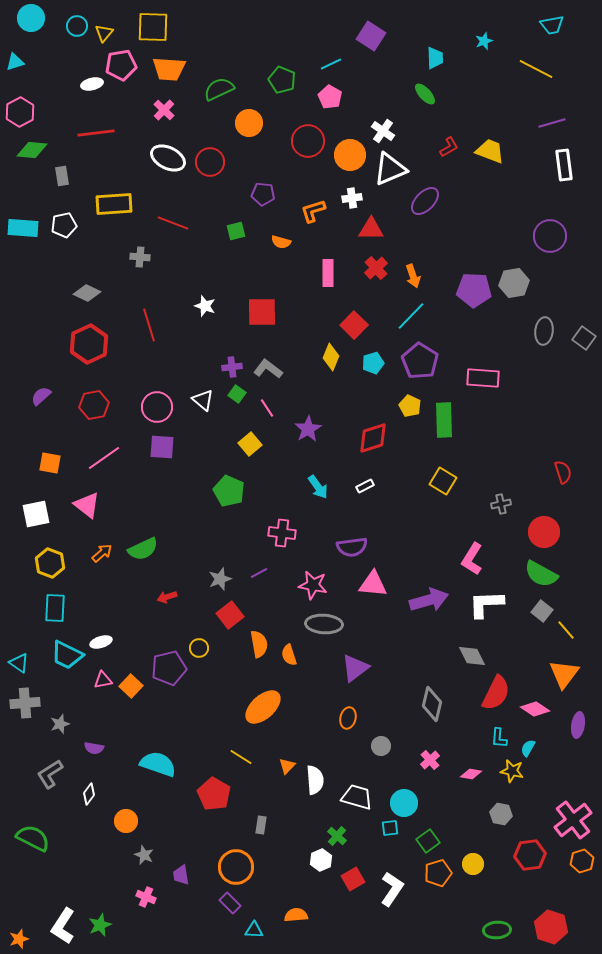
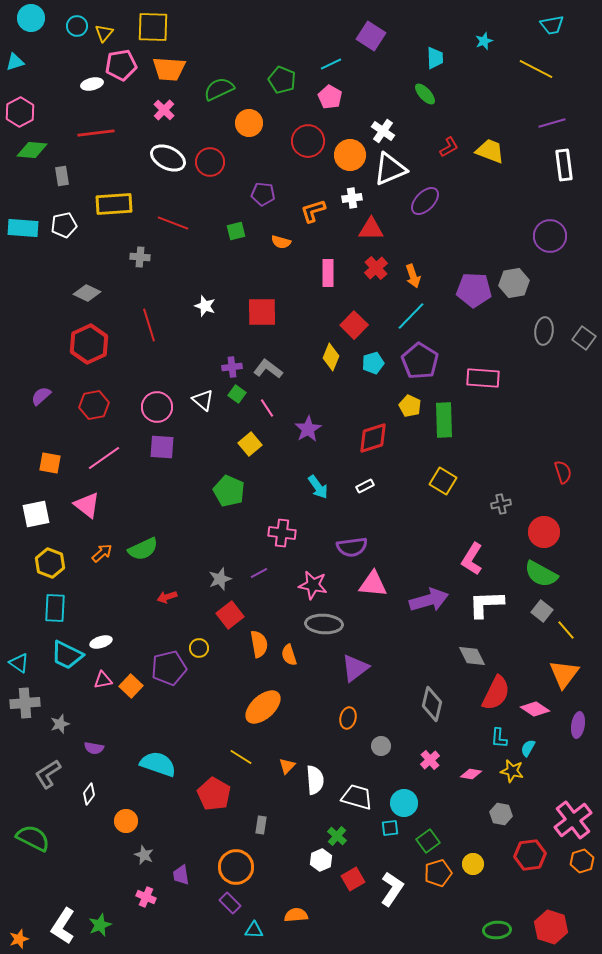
gray L-shape at (50, 774): moved 2 px left
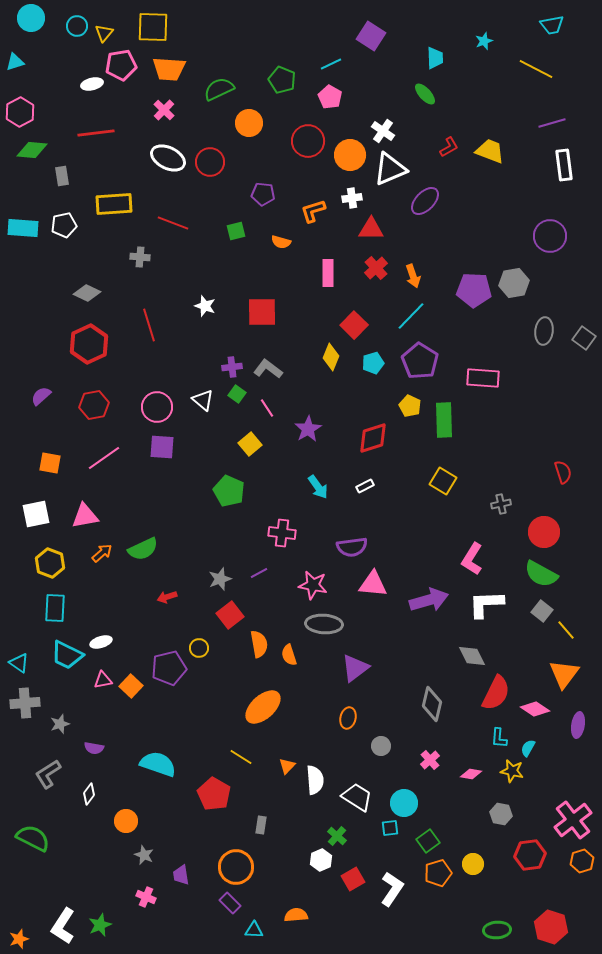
pink triangle at (87, 505): moved 2 px left, 11 px down; rotated 48 degrees counterclockwise
white trapezoid at (357, 797): rotated 16 degrees clockwise
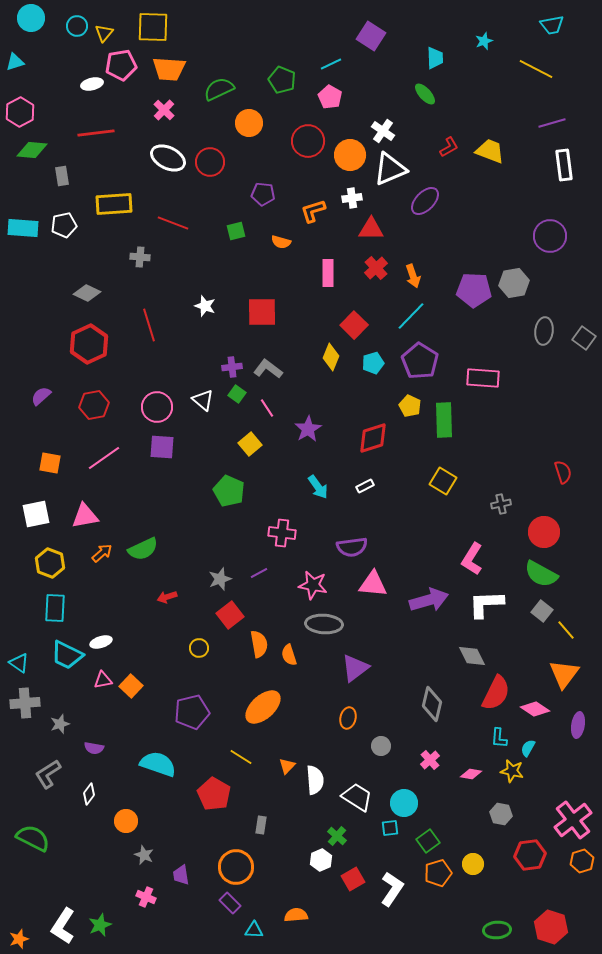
purple pentagon at (169, 668): moved 23 px right, 44 px down
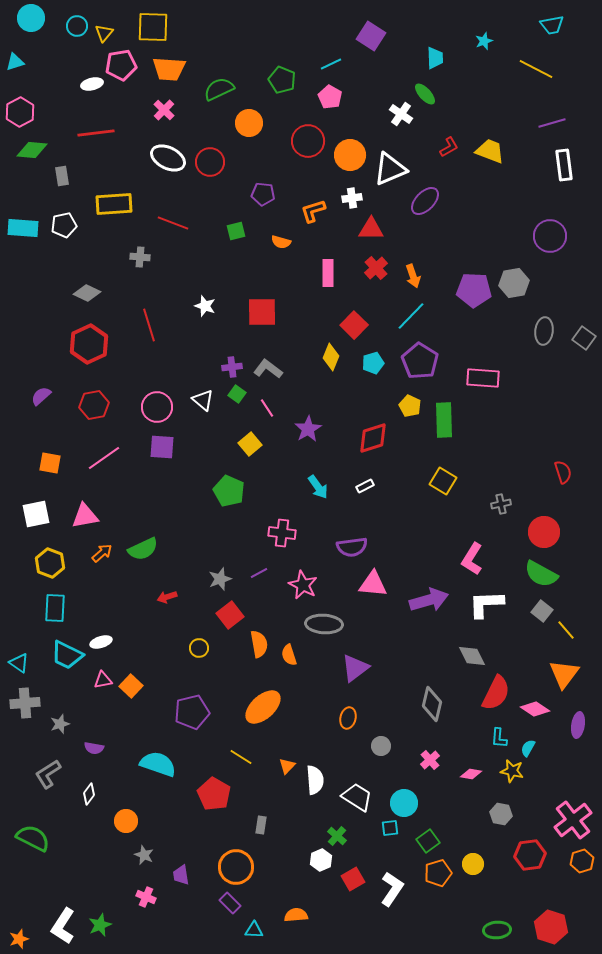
white cross at (383, 131): moved 18 px right, 17 px up
pink star at (313, 585): moved 10 px left; rotated 16 degrees clockwise
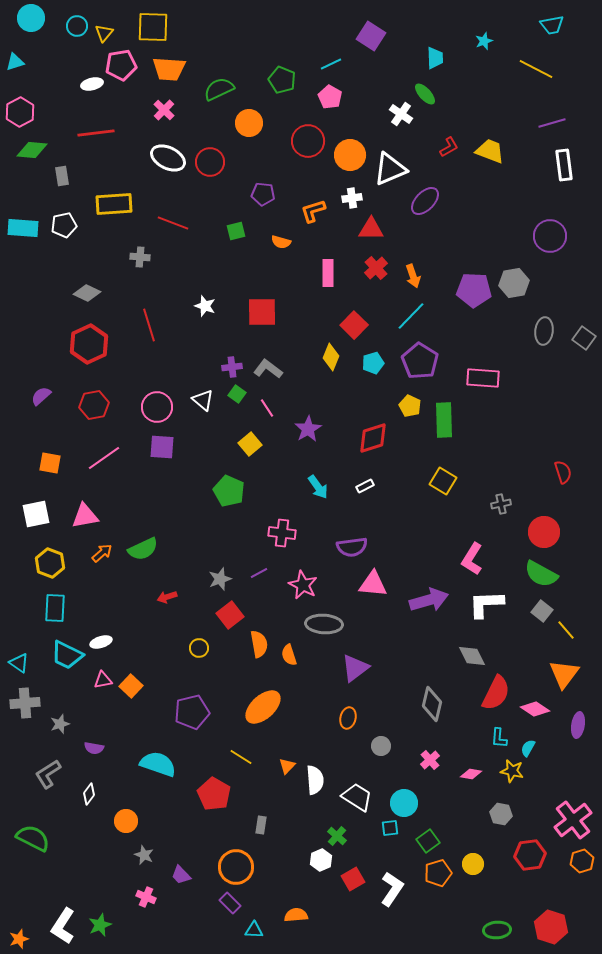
purple trapezoid at (181, 875): rotated 35 degrees counterclockwise
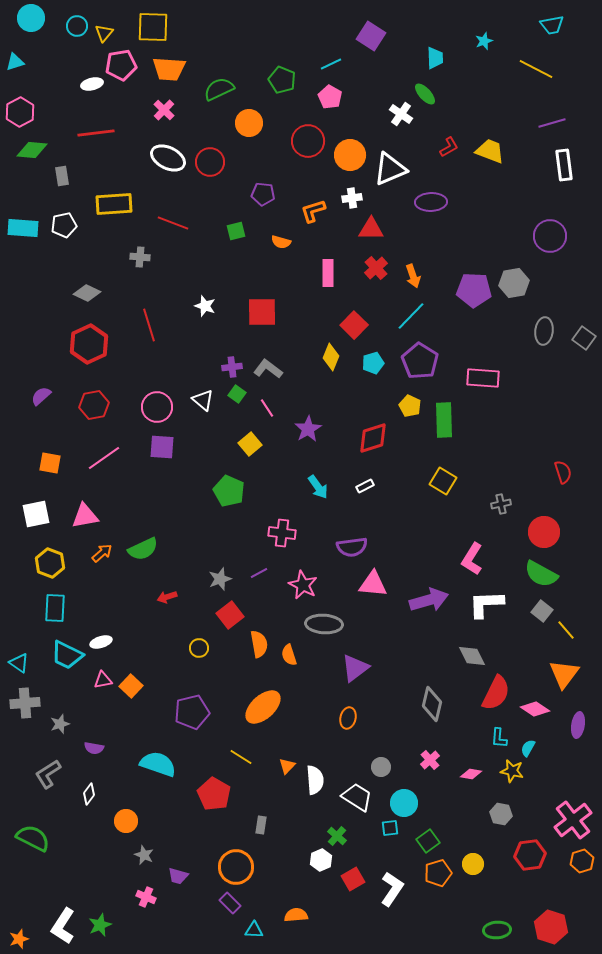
purple ellipse at (425, 201): moved 6 px right, 1 px down; rotated 44 degrees clockwise
gray circle at (381, 746): moved 21 px down
purple trapezoid at (181, 875): moved 3 px left, 1 px down; rotated 30 degrees counterclockwise
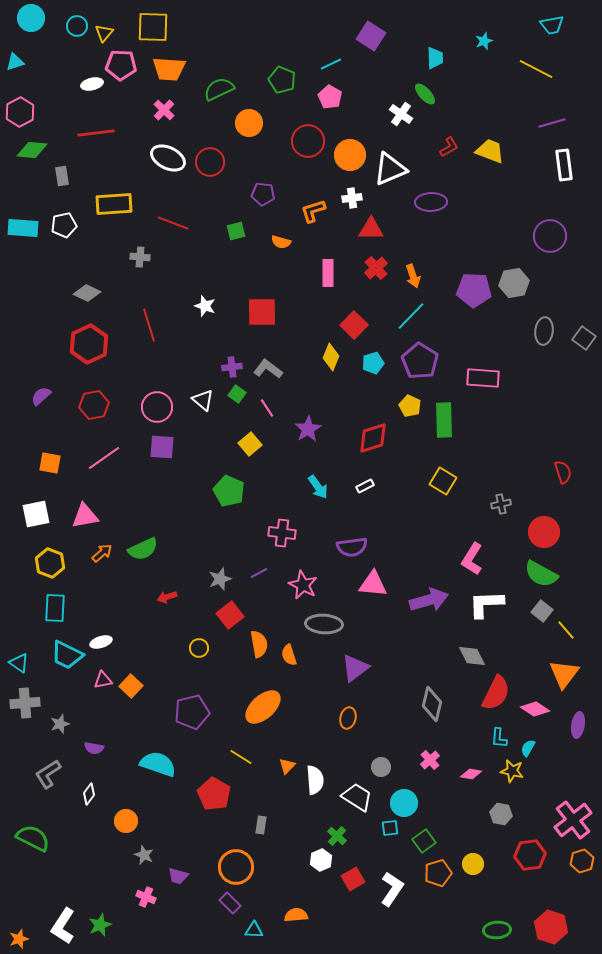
pink pentagon at (121, 65): rotated 12 degrees clockwise
green square at (428, 841): moved 4 px left
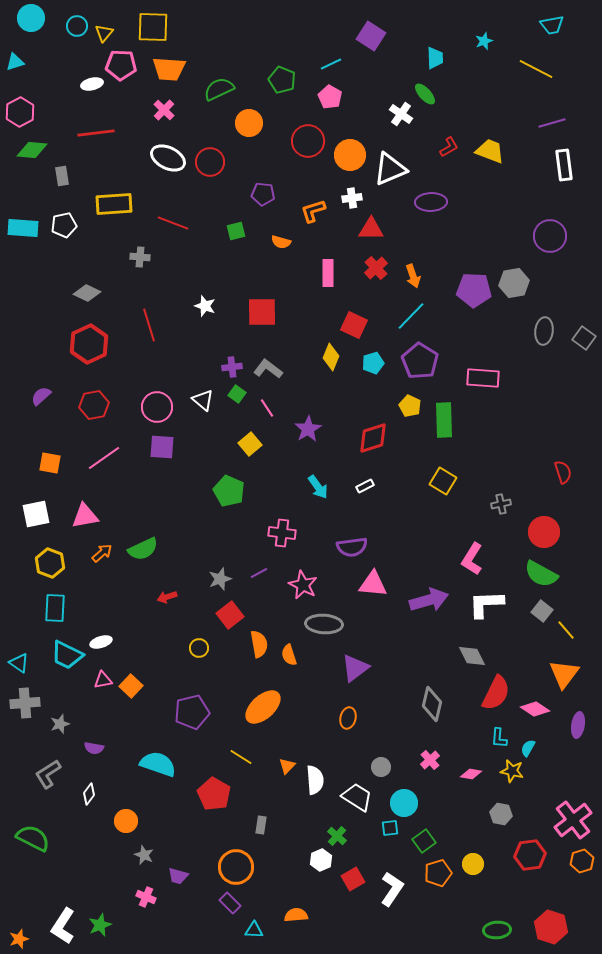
red square at (354, 325): rotated 20 degrees counterclockwise
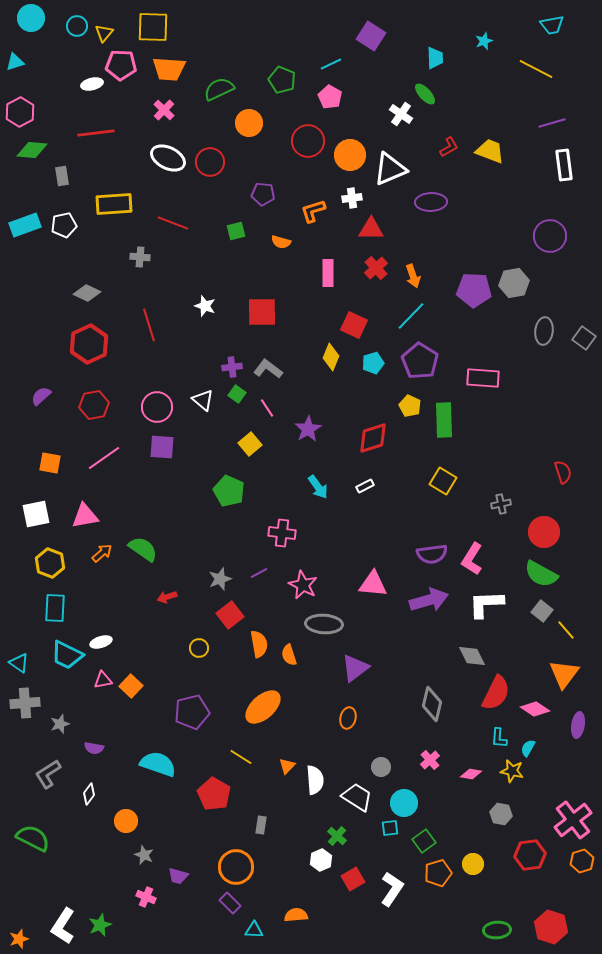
cyan rectangle at (23, 228): moved 2 px right, 3 px up; rotated 24 degrees counterclockwise
purple semicircle at (352, 547): moved 80 px right, 7 px down
green semicircle at (143, 549): rotated 120 degrees counterclockwise
